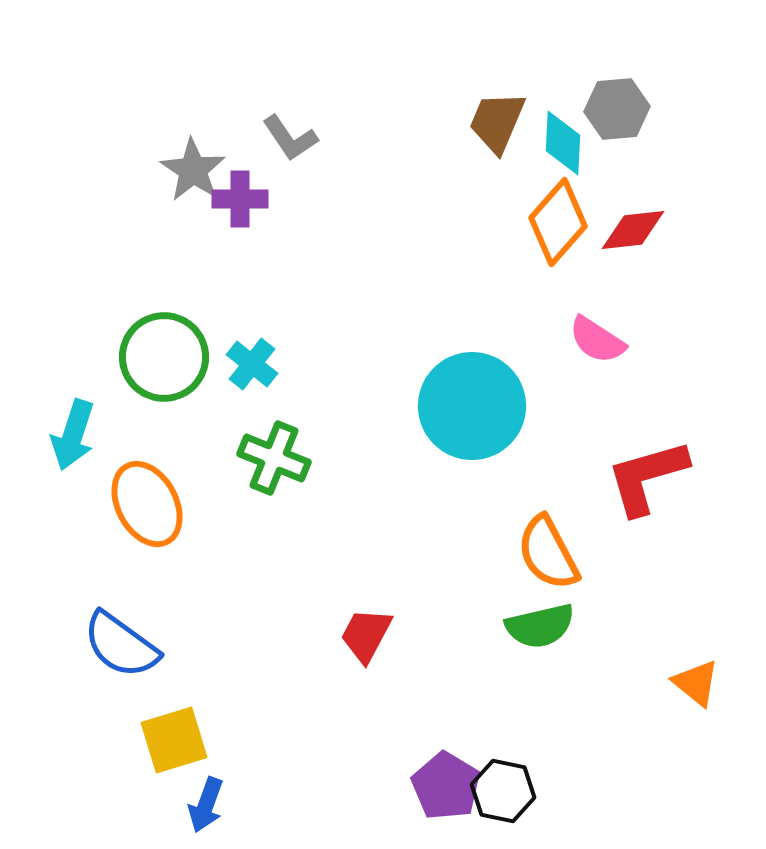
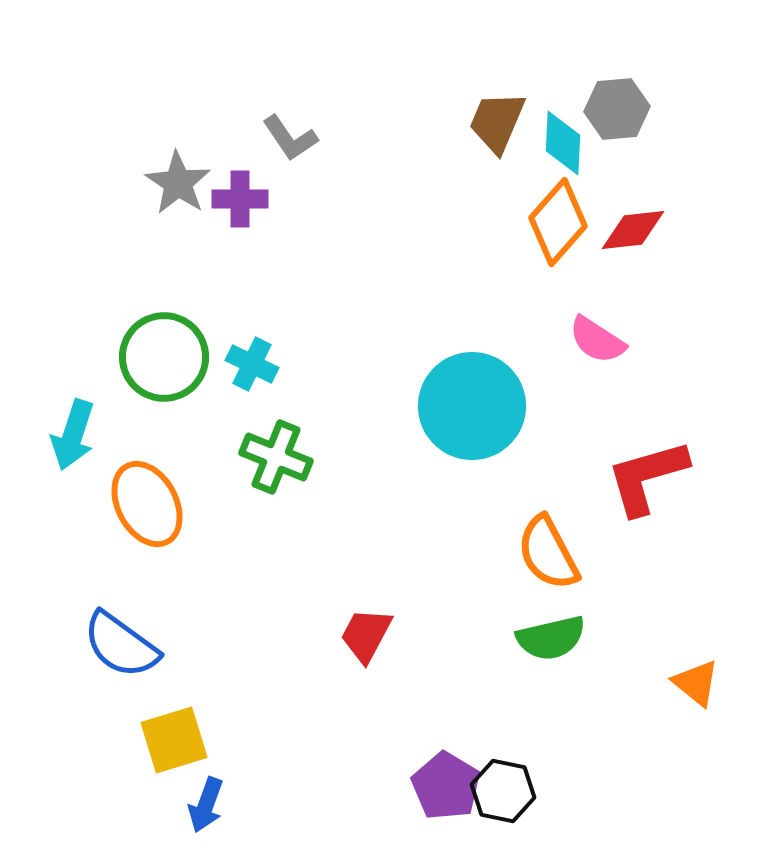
gray star: moved 15 px left, 13 px down
cyan cross: rotated 12 degrees counterclockwise
green cross: moved 2 px right, 1 px up
green semicircle: moved 11 px right, 12 px down
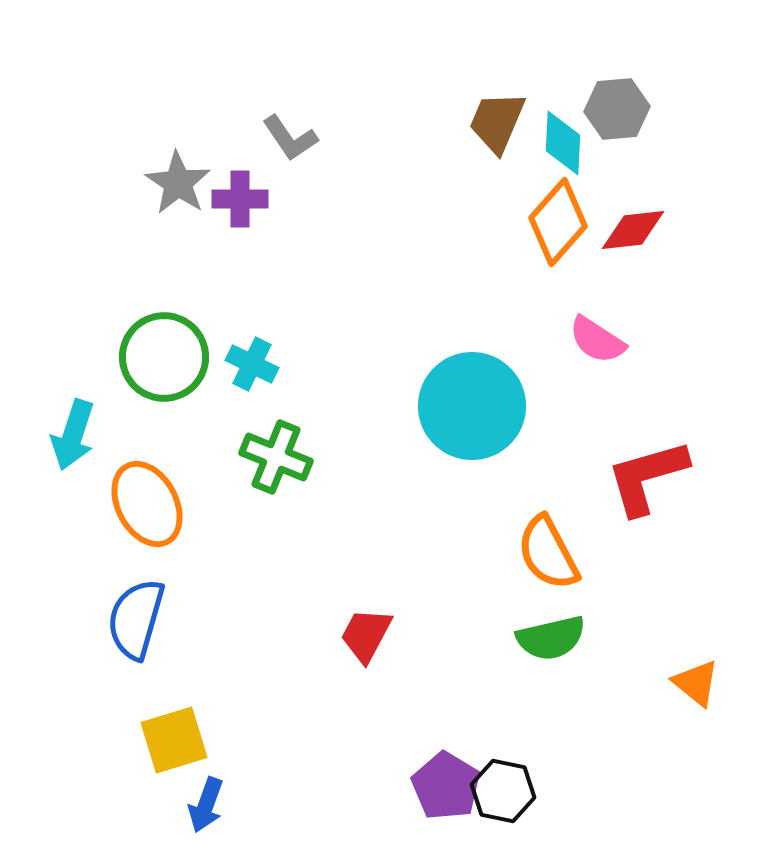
blue semicircle: moved 15 px right, 26 px up; rotated 70 degrees clockwise
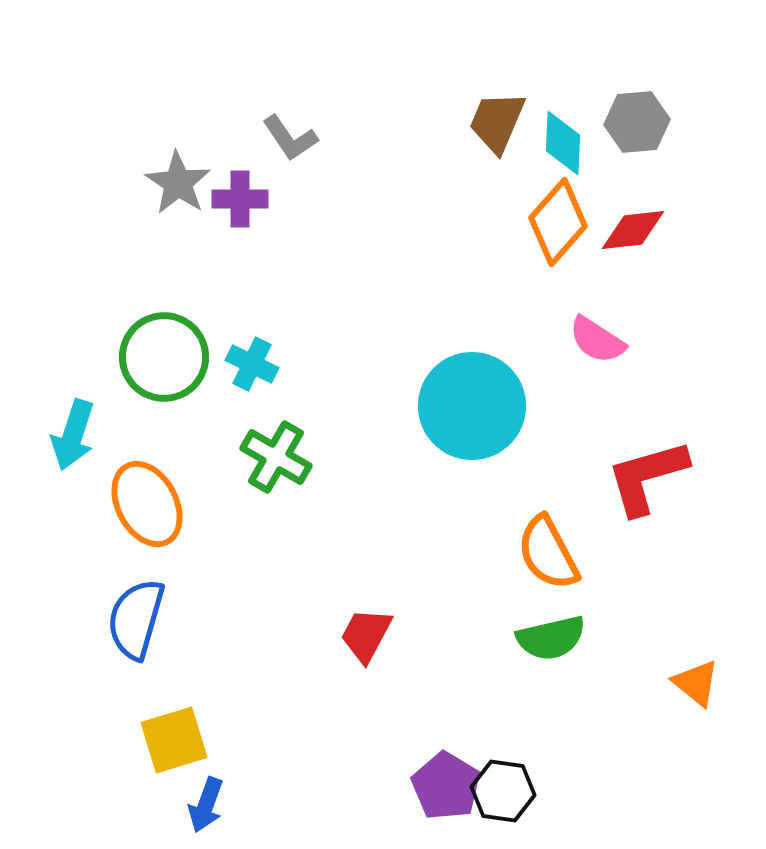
gray hexagon: moved 20 px right, 13 px down
green cross: rotated 8 degrees clockwise
black hexagon: rotated 4 degrees counterclockwise
